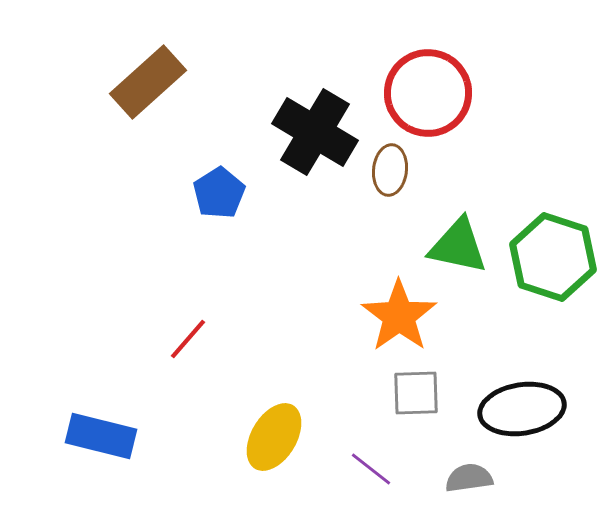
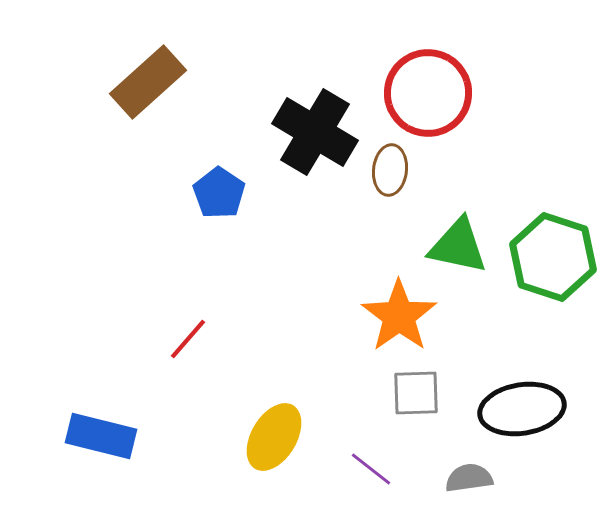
blue pentagon: rotated 6 degrees counterclockwise
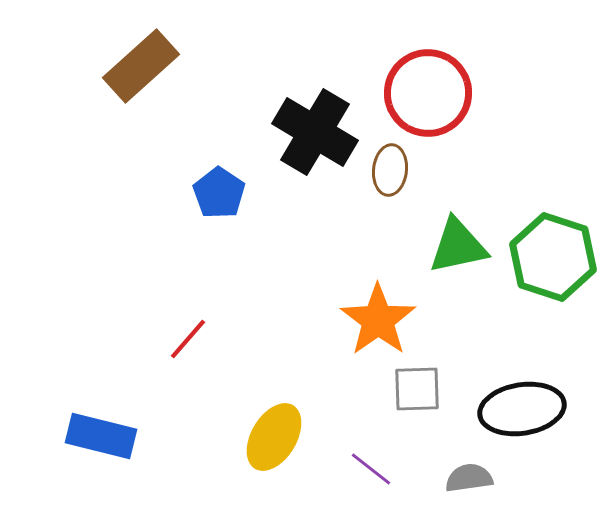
brown rectangle: moved 7 px left, 16 px up
green triangle: rotated 24 degrees counterclockwise
orange star: moved 21 px left, 4 px down
gray square: moved 1 px right, 4 px up
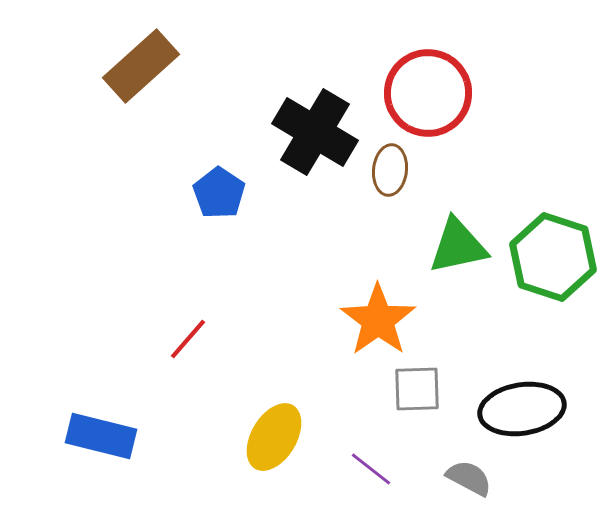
gray semicircle: rotated 36 degrees clockwise
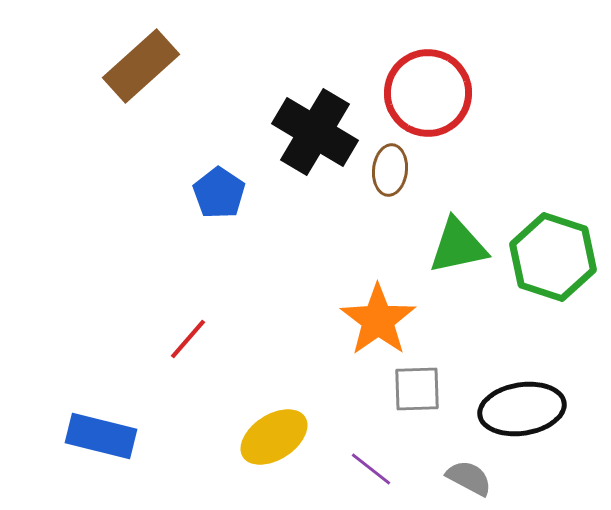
yellow ellipse: rotated 26 degrees clockwise
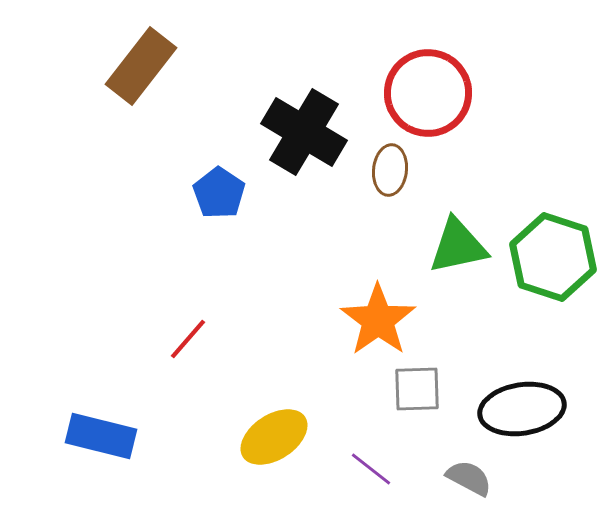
brown rectangle: rotated 10 degrees counterclockwise
black cross: moved 11 px left
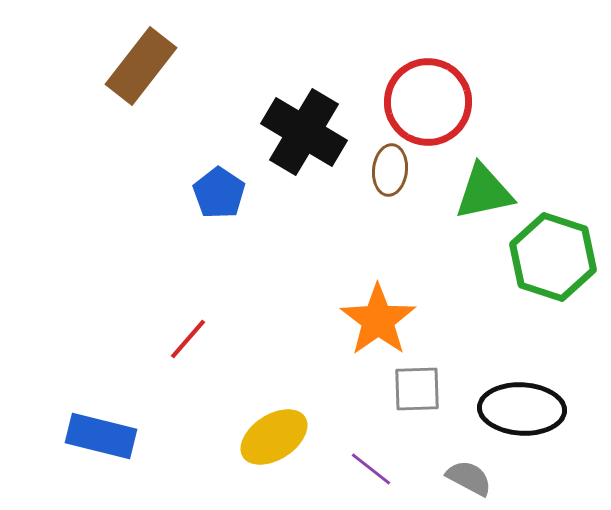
red circle: moved 9 px down
green triangle: moved 26 px right, 54 px up
black ellipse: rotated 12 degrees clockwise
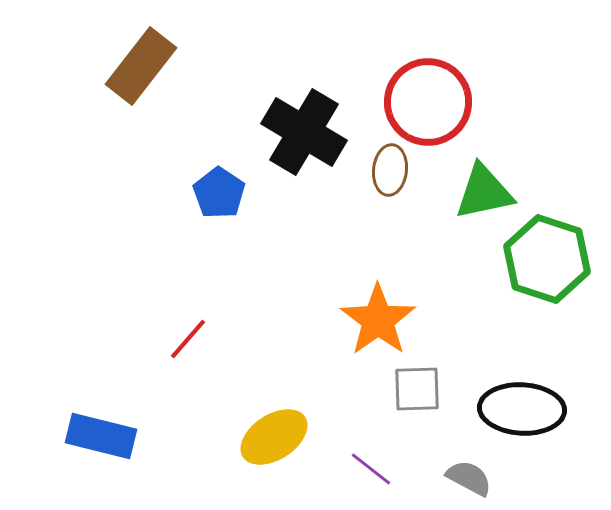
green hexagon: moved 6 px left, 2 px down
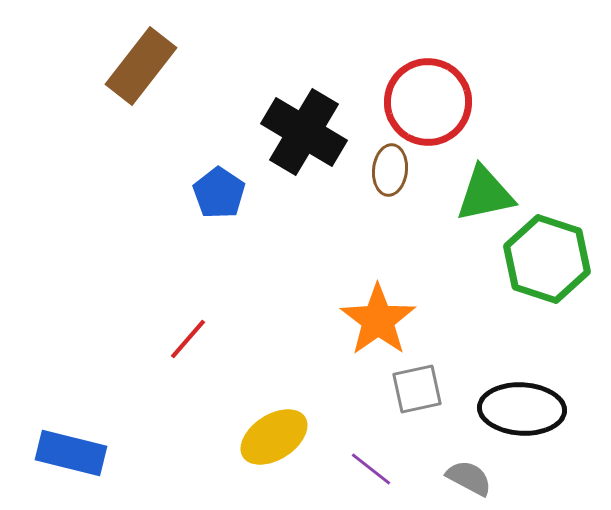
green triangle: moved 1 px right, 2 px down
gray square: rotated 10 degrees counterclockwise
blue rectangle: moved 30 px left, 17 px down
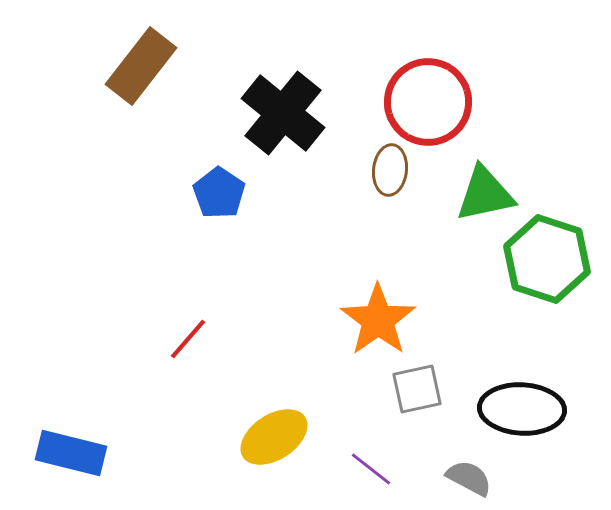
black cross: moved 21 px left, 19 px up; rotated 8 degrees clockwise
